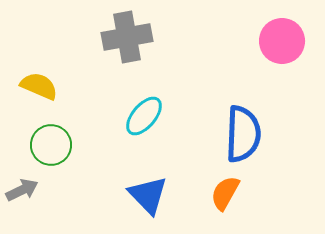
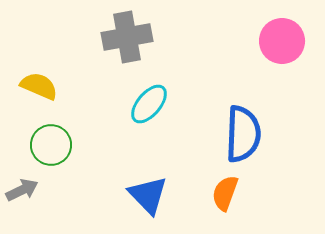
cyan ellipse: moved 5 px right, 12 px up
orange semicircle: rotated 9 degrees counterclockwise
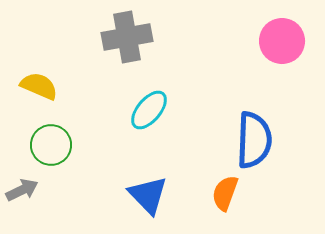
cyan ellipse: moved 6 px down
blue semicircle: moved 11 px right, 6 px down
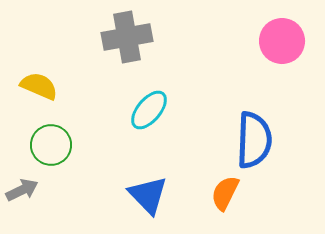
orange semicircle: rotated 6 degrees clockwise
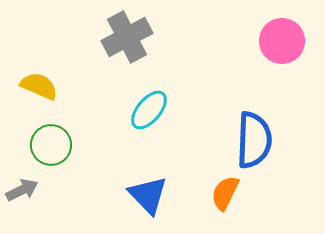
gray cross: rotated 18 degrees counterclockwise
